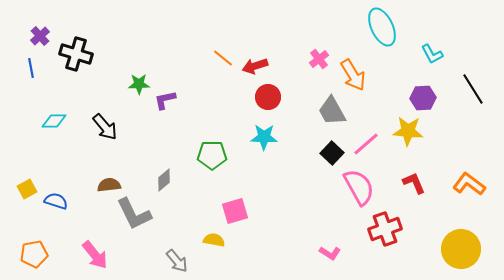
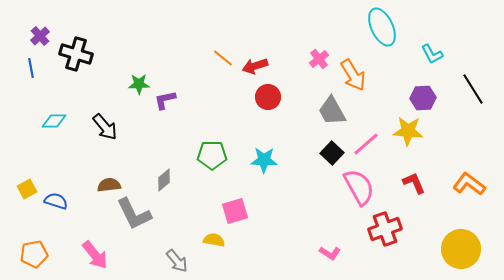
cyan star: moved 23 px down
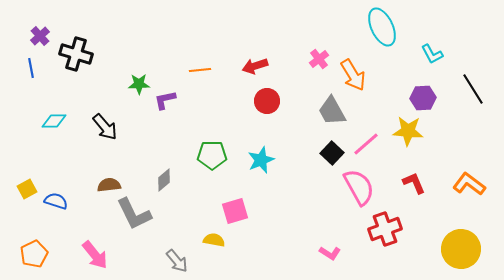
orange line: moved 23 px left, 12 px down; rotated 45 degrees counterclockwise
red circle: moved 1 px left, 4 px down
cyan star: moved 3 px left; rotated 24 degrees counterclockwise
orange pentagon: rotated 16 degrees counterclockwise
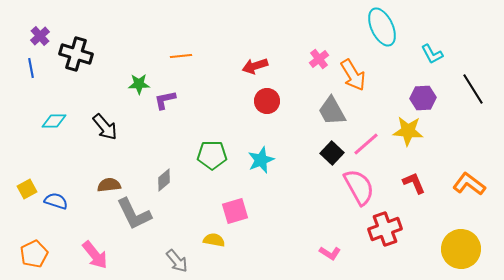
orange line: moved 19 px left, 14 px up
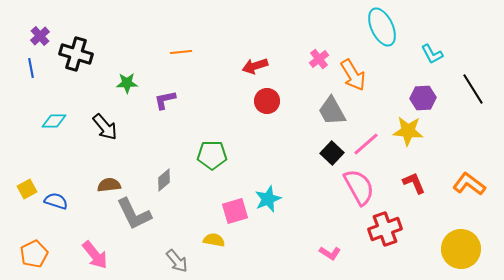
orange line: moved 4 px up
green star: moved 12 px left, 1 px up
cyan star: moved 7 px right, 39 px down
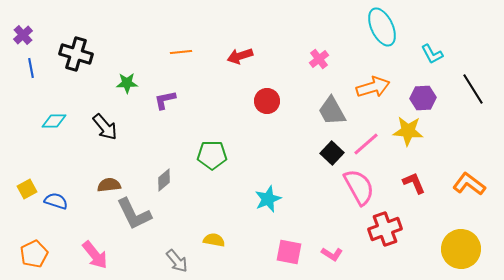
purple cross: moved 17 px left, 1 px up
red arrow: moved 15 px left, 10 px up
orange arrow: moved 20 px right, 12 px down; rotated 76 degrees counterclockwise
pink square: moved 54 px right, 41 px down; rotated 28 degrees clockwise
pink L-shape: moved 2 px right, 1 px down
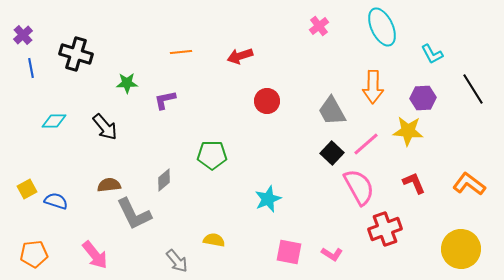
pink cross: moved 33 px up
orange arrow: rotated 108 degrees clockwise
orange pentagon: rotated 20 degrees clockwise
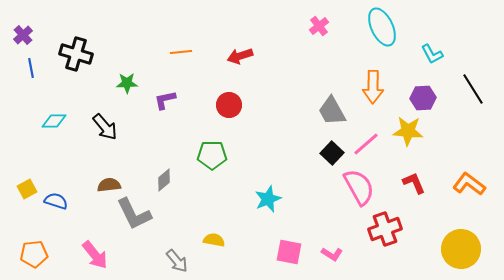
red circle: moved 38 px left, 4 px down
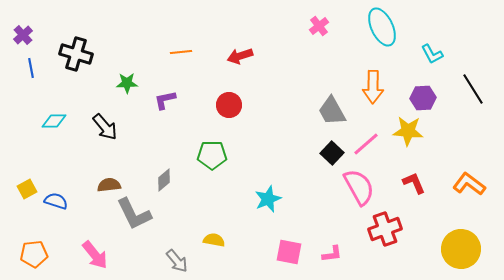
pink L-shape: rotated 40 degrees counterclockwise
